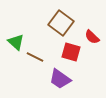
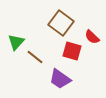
green triangle: rotated 30 degrees clockwise
red square: moved 1 px right, 1 px up
brown line: rotated 12 degrees clockwise
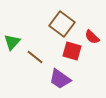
brown square: moved 1 px right, 1 px down
green triangle: moved 4 px left
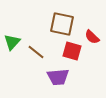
brown square: rotated 25 degrees counterclockwise
brown line: moved 1 px right, 5 px up
purple trapezoid: moved 2 px left, 2 px up; rotated 40 degrees counterclockwise
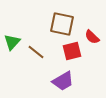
red square: rotated 30 degrees counterclockwise
purple trapezoid: moved 5 px right, 4 px down; rotated 25 degrees counterclockwise
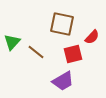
red semicircle: rotated 91 degrees counterclockwise
red square: moved 1 px right, 3 px down
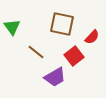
green triangle: moved 15 px up; rotated 18 degrees counterclockwise
red square: moved 1 px right, 2 px down; rotated 24 degrees counterclockwise
purple trapezoid: moved 8 px left, 4 px up
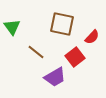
red square: moved 1 px right, 1 px down
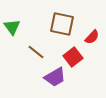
red square: moved 2 px left
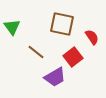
red semicircle: rotated 77 degrees counterclockwise
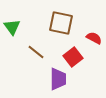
brown square: moved 1 px left, 1 px up
red semicircle: moved 2 px right, 1 px down; rotated 28 degrees counterclockwise
purple trapezoid: moved 3 px right, 2 px down; rotated 60 degrees counterclockwise
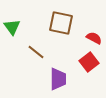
red square: moved 16 px right, 5 px down
